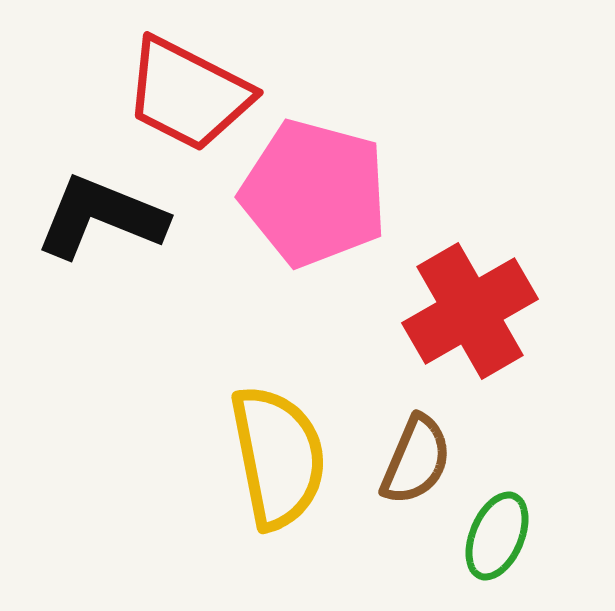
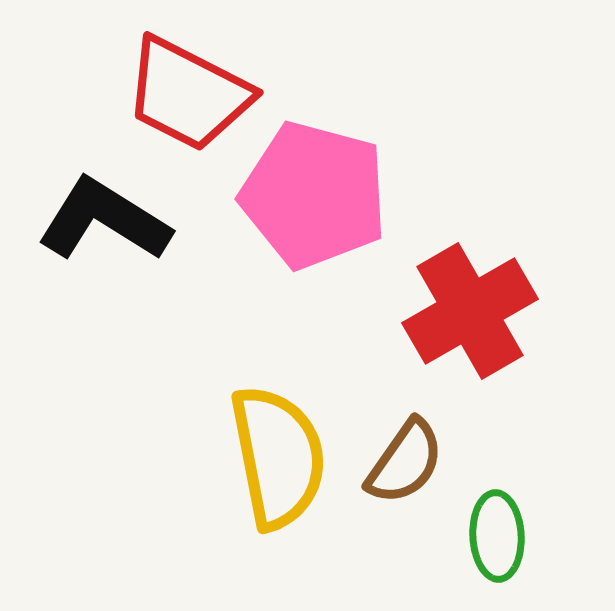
pink pentagon: moved 2 px down
black L-shape: moved 3 px right, 3 px down; rotated 10 degrees clockwise
brown semicircle: moved 11 px left, 2 px down; rotated 12 degrees clockwise
green ellipse: rotated 26 degrees counterclockwise
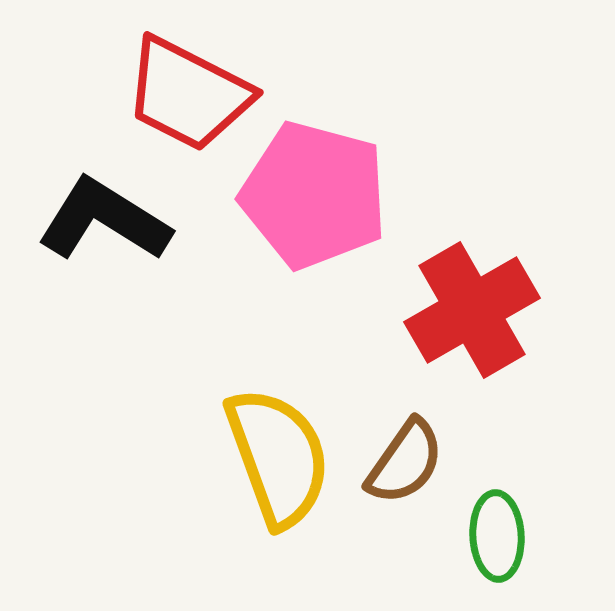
red cross: moved 2 px right, 1 px up
yellow semicircle: rotated 9 degrees counterclockwise
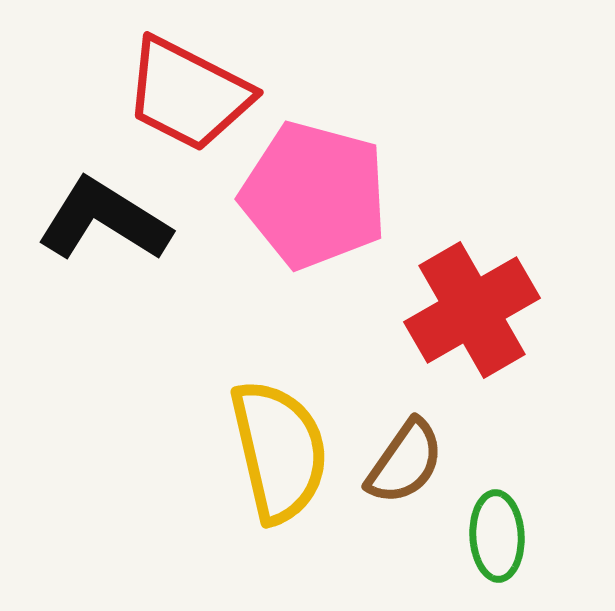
yellow semicircle: moved 1 px right, 6 px up; rotated 7 degrees clockwise
